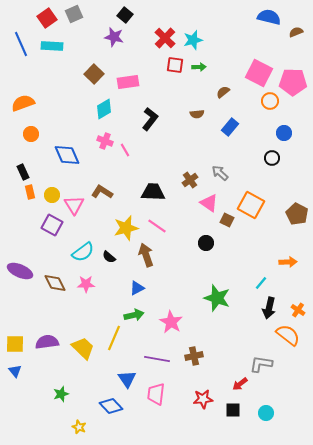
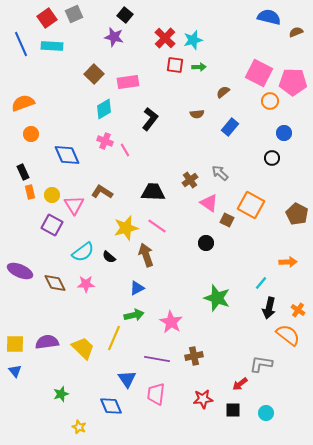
blue diamond at (111, 406): rotated 20 degrees clockwise
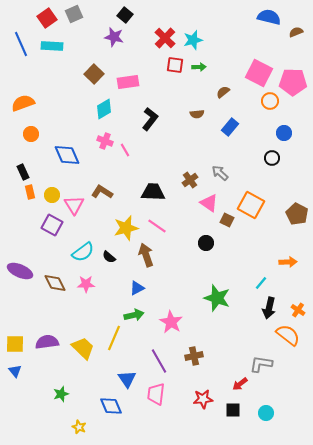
purple line at (157, 359): moved 2 px right, 2 px down; rotated 50 degrees clockwise
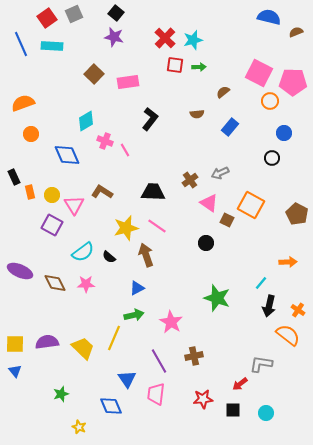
black square at (125, 15): moved 9 px left, 2 px up
cyan diamond at (104, 109): moved 18 px left, 12 px down
black rectangle at (23, 172): moved 9 px left, 5 px down
gray arrow at (220, 173): rotated 66 degrees counterclockwise
black arrow at (269, 308): moved 2 px up
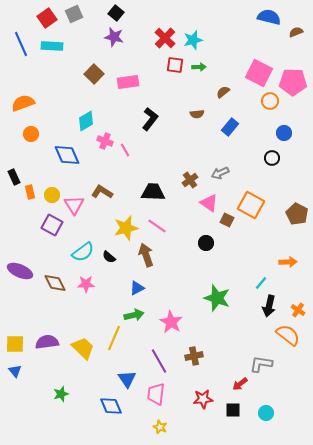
yellow star at (79, 427): moved 81 px right
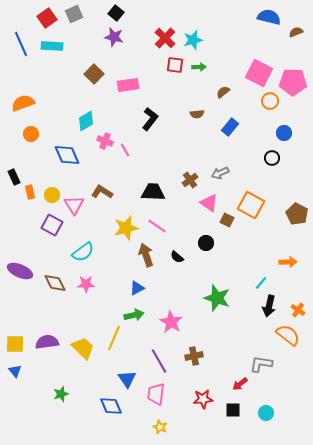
pink rectangle at (128, 82): moved 3 px down
black semicircle at (109, 257): moved 68 px right
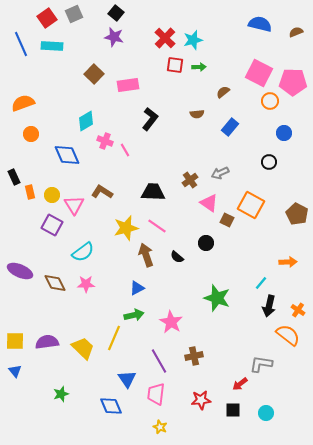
blue semicircle at (269, 17): moved 9 px left, 7 px down
black circle at (272, 158): moved 3 px left, 4 px down
yellow square at (15, 344): moved 3 px up
red star at (203, 399): moved 2 px left, 1 px down
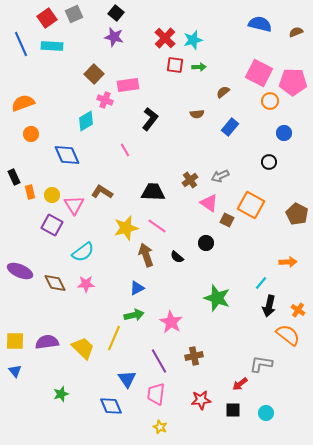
pink cross at (105, 141): moved 41 px up
gray arrow at (220, 173): moved 3 px down
